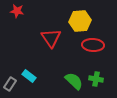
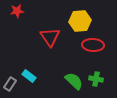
red star: rotated 16 degrees counterclockwise
red triangle: moved 1 px left, 1 px up
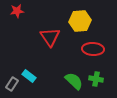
red ellipse: moved 4 px down
gray rectangle: moved 2 px right
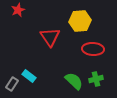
red star: moved 1 px right, 1 px up; rotated 16 degrees counterclockwise
green cross: rotated 24 degrees counterclockwise
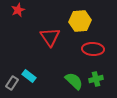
gray rectangle: moved 1 px up
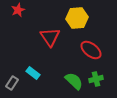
yellow hexagon: moved 3 px left, 3 px up
red ellipse: moved 2 px left, 1 px down; rotated 35 degrees clockwise
cyan rectangle: moved 4 px right, 3 px up
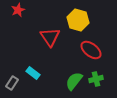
yellow hexagon: moved 1 px right, 2 px down; rotated 20 degrees clockwise
green semicircle: rotated 96 degrees counterclockwise
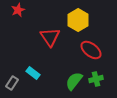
yellow hexagon: rotated 15 degrees clockwise
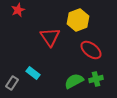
yellow hexagon: rotated 10 degrees clockwise
green semicircle: rotated 24 degrees clockwise
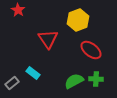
red star: rotated 16 degrees counterclockwise
red triangle: moved 2 px left, 2 px down
green cross: rotated 16 degrees clockwise
gray rectangle: rotated 16 degrees clockwise
